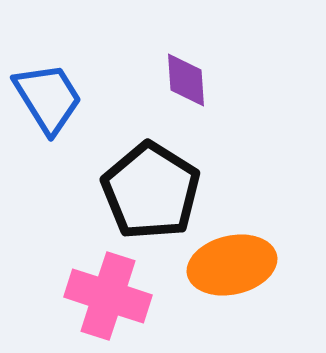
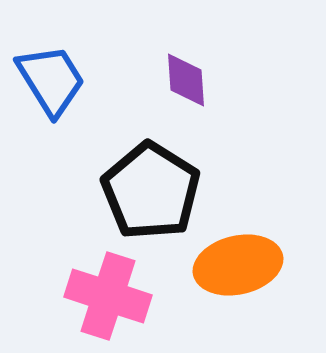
blue trapezoid: moved 3 px right, 18 px up
orange ellipse: moved 6 px right
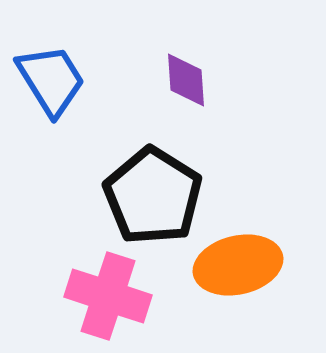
black pentagon: moved 2 px right, 5 px down
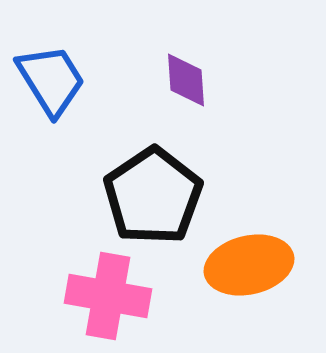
black pentagon: rotated 6 degrees clockwise
orange ellipse: moved 11 px right
pink cross: rotated 8 degrees counterclockwise
